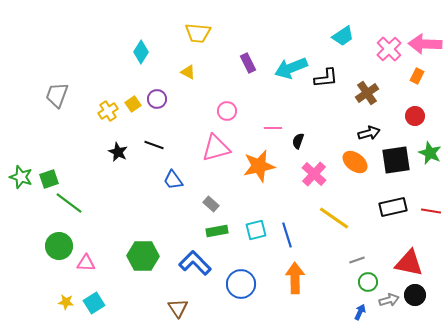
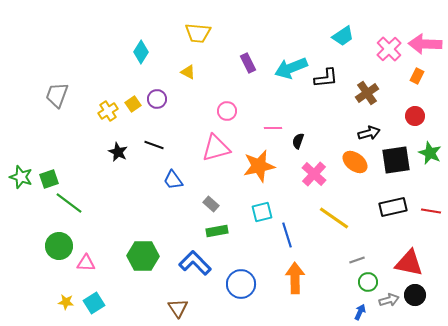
cyan square at (256, 230): moved 6 px right, 18 px up
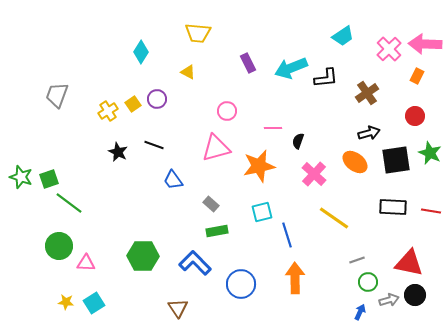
black rectangle at (393, 207): rotated 16 degrees clockwise
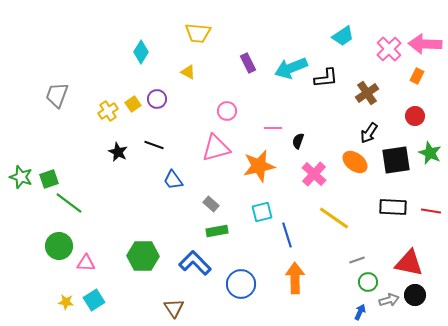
black arrow at (369, 133): rotated 140 degrees clockwise
cyan square at (94, 303): moved 3 px up
brown triangle at (178, 308): moved 4 px left
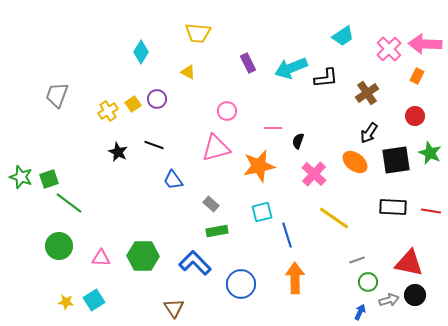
pink triangle at (86, 263): moved 15 px right, 5 px up
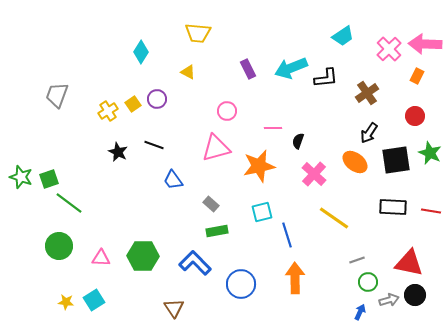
purple rectangle at (248, 63): moved 6 px down
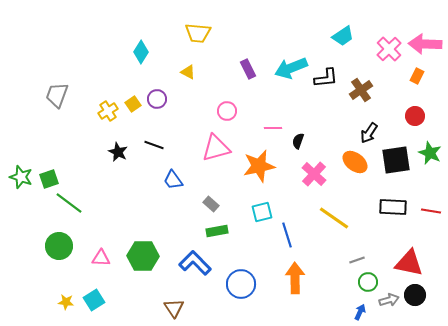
brown cross at (367, 93): moved 6 px left, 3 px up
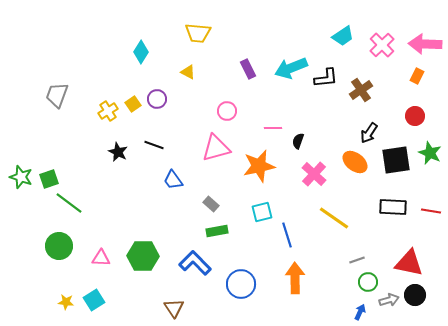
pink cross at (389, 49): moved 7 px left, 4 px up
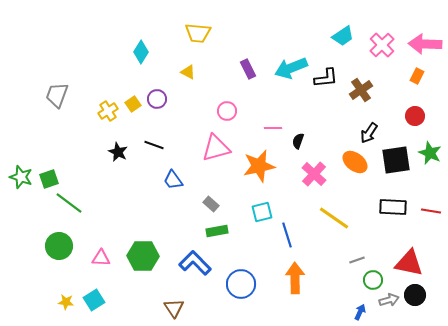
green circle at (368, 282): moved 5 px right, 2 px up
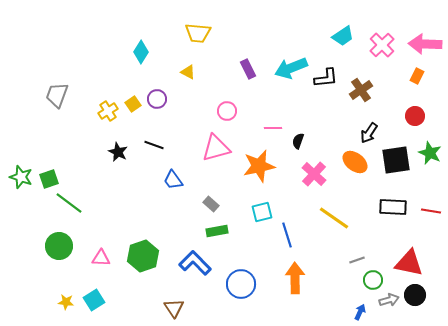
green hexagon at (143, 256): rotated 20 degrees counterclockwise
